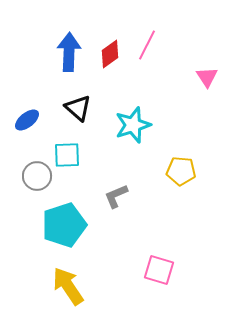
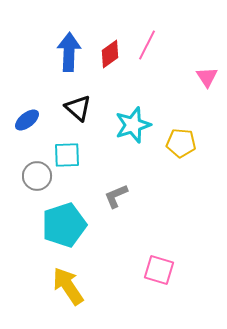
yellow pentagon: moved 28 px up
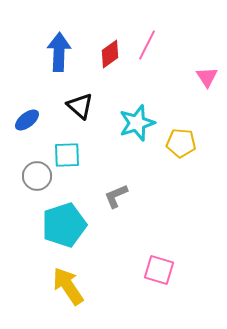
blue arrow: moved 10 px left
black triangle: moved 2 px right, 2 px up
cyan star: moved 4 px right, 2 px up
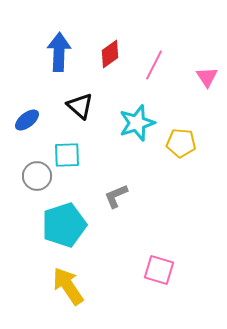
pink line: moved 7 px right, 20 px down
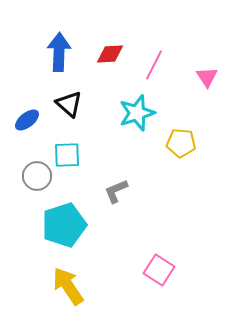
red diamond: rotated 32 degrees clockwise
black triangle: moved 11 px left, 2 px up
cyan star: moved 10 px up
gray L-shape: moved 5 px up
pink square: rotated 16 degrees clockwise
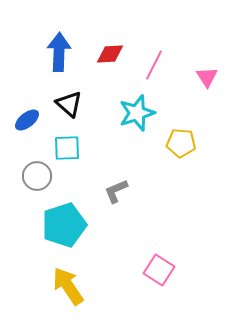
cyan square: moved 7 px up
